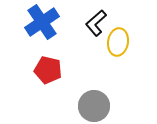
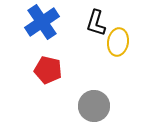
black L-shape: rotated 32 degrees counterclockwise
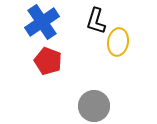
black L-shape: moved 2 px up
red pentagon: moved 9 px up; rotated 8 degrees clockwise
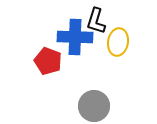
blue cross: moved 33 px right, 15 px down; rotated 36 degrees clockwise
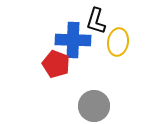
blue cross: moved 2 px left, 3 px down
red pentagon: moved 8 px right, 3 px down
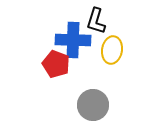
yellow ellipse: moved 6 px left, 8 px down
gray circle: moved 1 px left, 1 px up
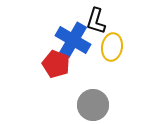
blue cross: rotated 28 degrees clockwise
yellow ellipse: moved 3 px up
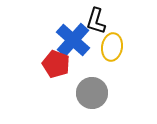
blue cross: rotated 12 degrees clockwise
gray circle: moved 1 px left, 12 px up
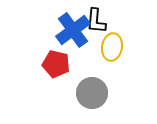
black L-shape: rotated 12 degrees counterclockwise
blue cross: moved 10 px up; rotated 12 degrees clockwise
red pentagon: rotated 8 degrees counterclockwise
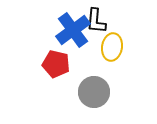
gray circle: moved 2 px right, 1 px up
